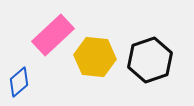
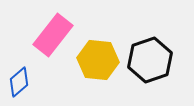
pink rectangle: rotated 9 degrees counterclockwise
yellow hexagon: moved 3 px right, 3 px down
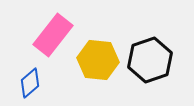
blue diamond: moved 11 px right, 1 px down
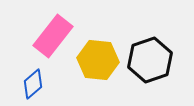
pink rectangle: moved 1 px down
blue diamond: moved 3 px right, 1 px down
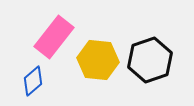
pink rectangle: moved 1 px right, 1 px down
blue diamond: moved 3 px up
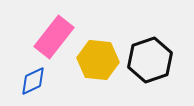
blue diamond: rotated 16 degrees clockwise
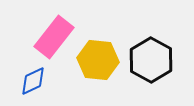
black hexagon: moved 1 px right; rotated 12 degrees counterclockwise
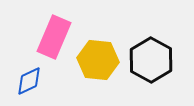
pink rectangle: rotated 15 degrees counterclockwise
blue diamond: moved 4 px left
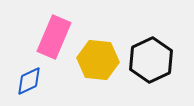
black hexagon: rotated 6 degrees clockwise
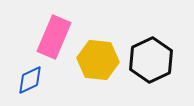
blue diamond: moved 1 px right, 1 px up
